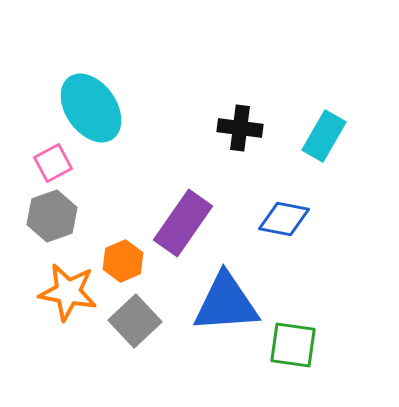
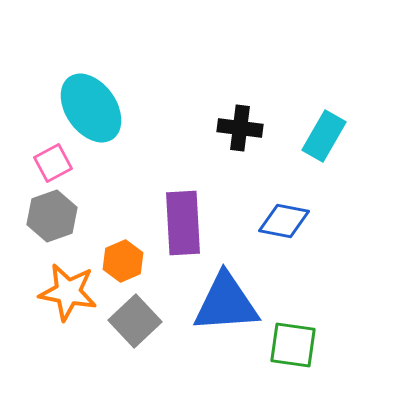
blue diamond: moved 2 px down
purple rectangle: rotated 38 degrees counterclockwise
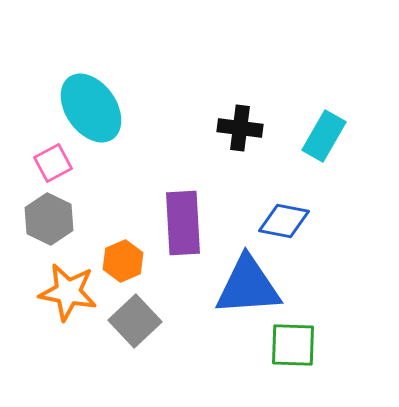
gray hexagon: moved 3 px left, 3 px down; rotated 15 degrees counterclockwise
blue triangle: moved 22 px right, 17 px up
green square: rotated 6 degrees counterclockwise
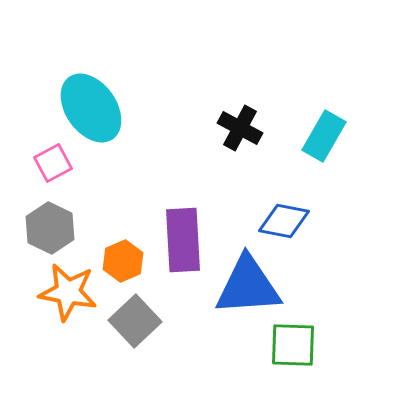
black cross: rotated 21 degrees clockwise
gray hexagon: moved 1 px right, 9 px down
purple rectangle: moved 17 px down
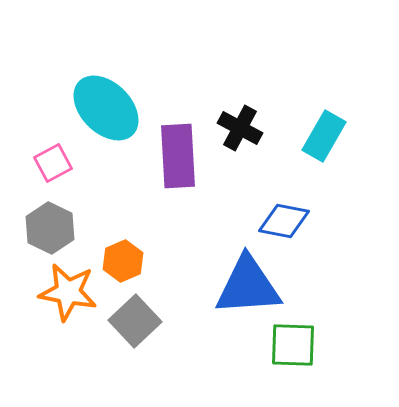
cyan ellipse: moved 15 px right; rotated 10 degrees counterclockwise
purple rectangle: moved 5 px left, 84 px up
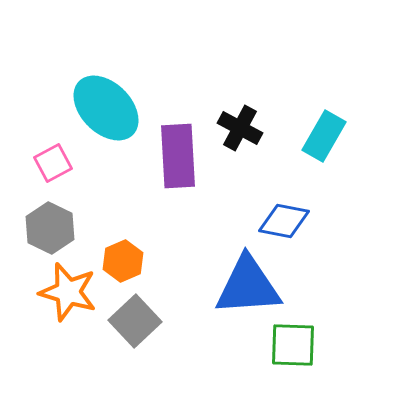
orange star: rotated 6 degrees clockwise
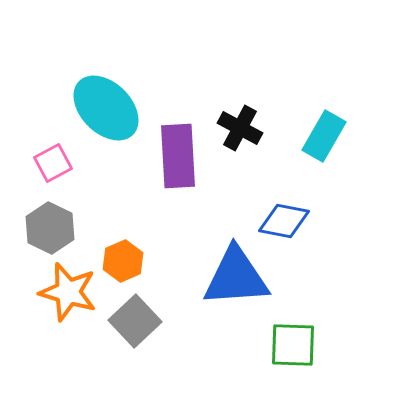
blue triangle: moved 12 px left, 9 px up
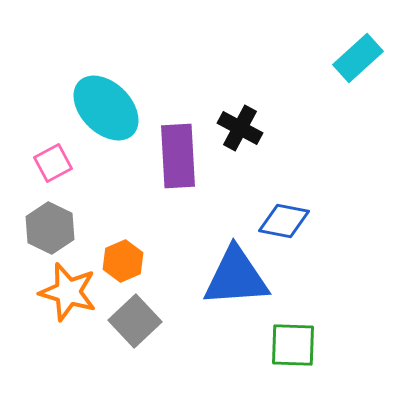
cyan rectangle: moved 34 px right, 78 px up; rotated 18 degrees clockwise
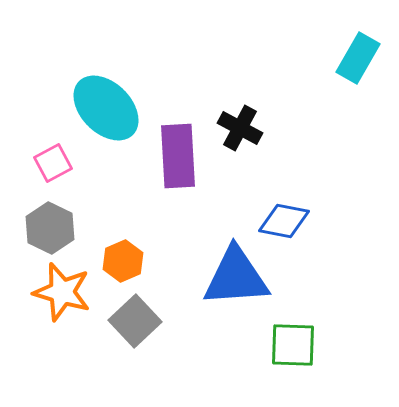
cyan rectangle: rotated 18 degrees counterclockwise
orange star: moved 6 px left
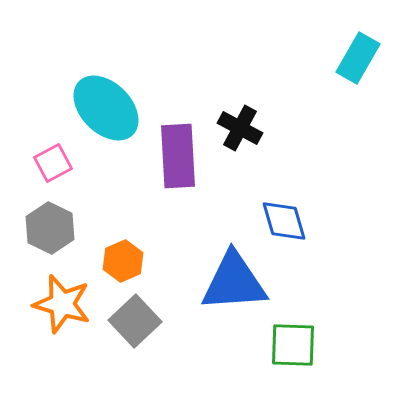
blue diamond: rotated 63 degrees clockwise
blue triangle: moved 2 px left, 5 px down
orange star: moved 12 px down
